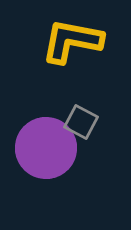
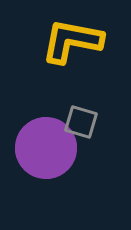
gray square: rotated 12 degrees counterclockwise
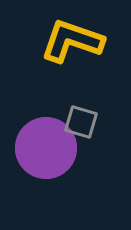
yellow L-shape: rotated 8 degrees clockwise
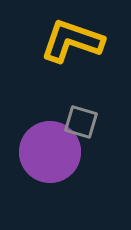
purple circle: moved 4 px right, 4 px down
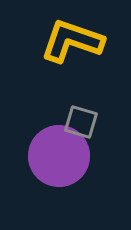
purple circle: moved 9 px right, 4 px down
